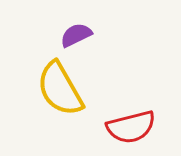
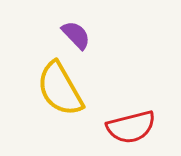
purple semicircle: rotated 72 degrees clockwise
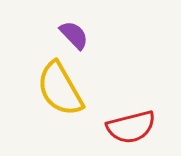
purple semicircle: moved 2 px left
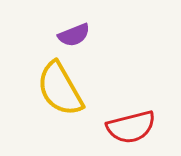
purple semicircle: rotated 112 degrees clockwise
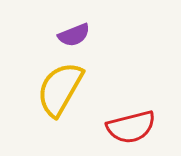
yellow semicircle: rotated 60 degrees clockwise
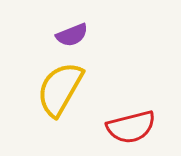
purple semicircle: moved 2 px left
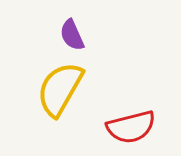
purple semicircle: rotated 88 degrees clockwise
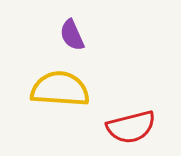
yellow semicircle: rotated 64 degrees clockwise
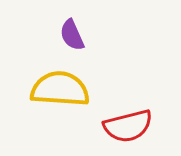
red semicircle: moved 3 px left, 1 px up
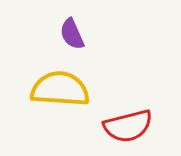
purple semicircle: moved 1 px up
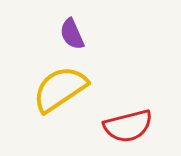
yellow semicircle: rotated 38 degrees counterclockwise
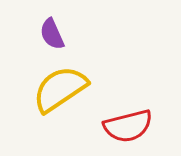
purple semicircle: moved 20 px left
